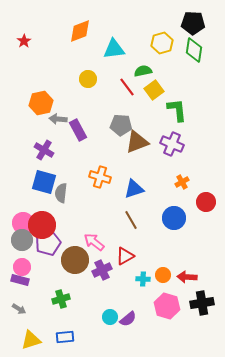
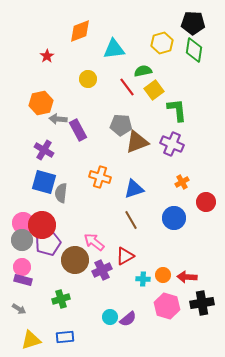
red star at (24, 41): moved 23 px right, 15 px down
purple rectangle at (20, 280): moved 3 px right
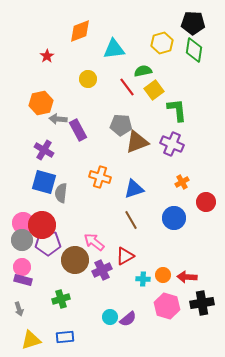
purple pentagon at (48, 243): rotated 20 degrees clockwise
gray arrow at (19, 309): rotated 40 degrees clockwise
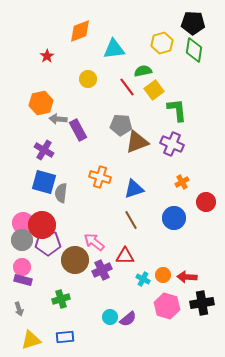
red triangle at (125, 256): rotated 30 degrees clockwise
cyan cross at (143, 279): rotated 24 degrees clockwise
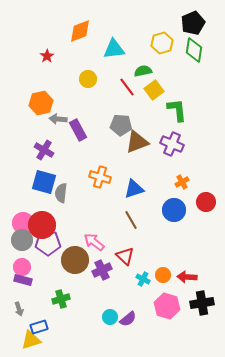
black pentagon at (193, 23): rotated 25 degrees counterclockwise
blue circle at (174, 218): moved 8 px up
red triangle at (125, 256): rotated 42 degrees clockwise
blue rectangle at (65, 337): moved 26 px left, 10 px up; rotated 12 degrees counterclockwise
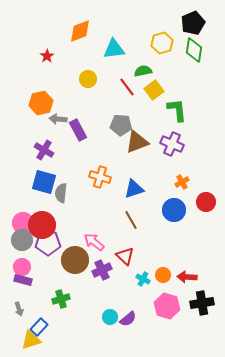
blue rectangle at (39, 327): rotated 30 degrees counterclockwise
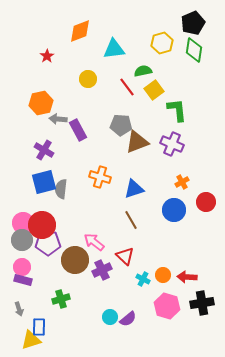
blue square at (44, 182): rotated 30 degrees counterclockwise
gray semicircle at (61, 193): moved 4 px up
blue rectangle at (39, 327): rotated 42 degrees counterclockwise
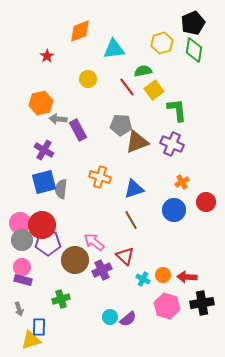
pink circle at (23, 223): moved 3 px left
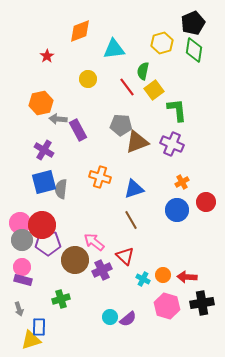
green semicircle at (143, 71): rotated 66 degrees counterclockwise
blue circle at (174, 210): moved 3 px right
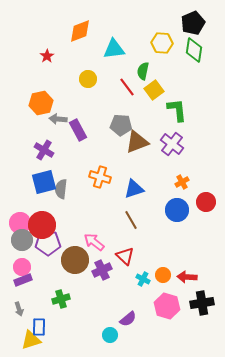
yellow hexagon at (162, 43): rotated 20 degrees clockwise
purple cross at (172, 144): rotated 15 degrees clockwise
purple rectangle at (23, 280): rotated 36 degrees counterclockwise
cyan circle at (110, 317): moved 18 px down
